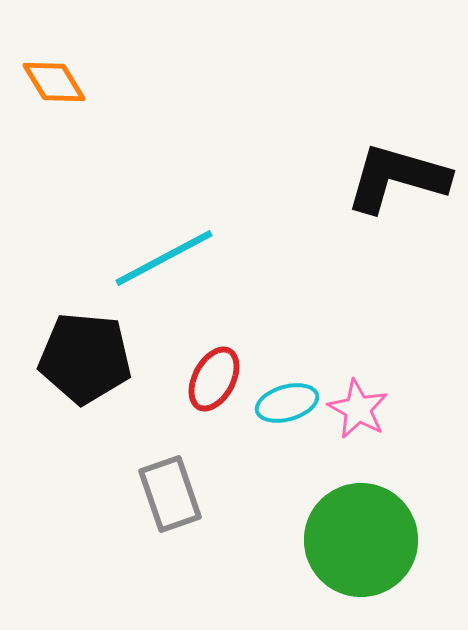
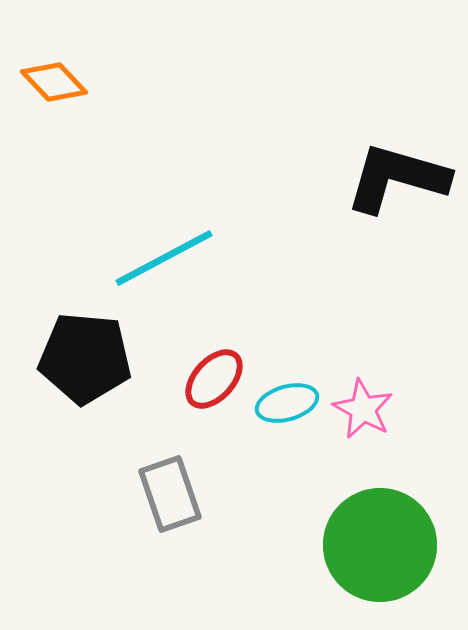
orange diamond: rotated 12 degrees counterclockwise
red ellipse: rotated 14 degrees clockwise
pink star: moved 5 px right
green circle: moved 19 px right, 5 px down
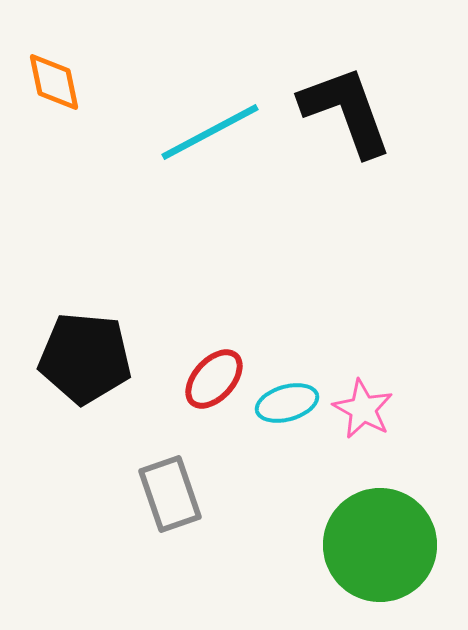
orange diamond: rotated 32 degrees clockwise
black L-shape: moved 51 px left, 67 px up; rotated 54 degrees clockwise
cyan line: moved 46 px right, 126 px up
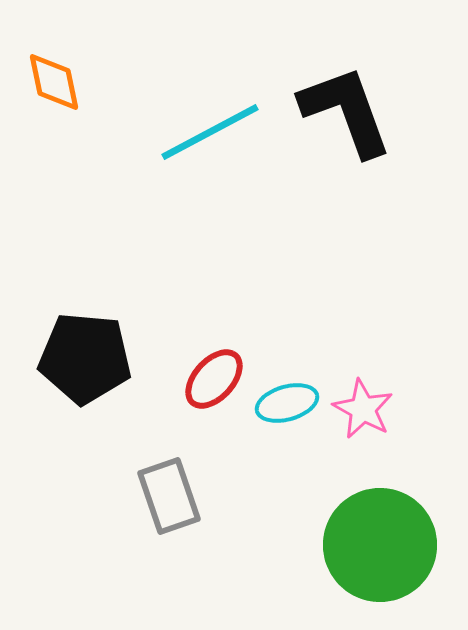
gray rectangle: moved 1 px left, 2 px down
